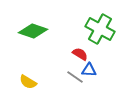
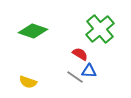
green cross: rotated 20 degrees clockwise
blue triangle: moved 1 px down
yellow semicircle: rotated 12 degrees counterclockwise
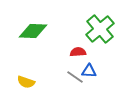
green diamond: rotated 16 degrees counterclockwise
red semicircle: moved 2 px left, 2 px up; rotated 35 degrees counterclockwise
yellow semicircle: moved 2 px left
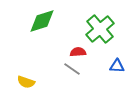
green diamond: moved 9 px right, 10 px up; rotated 20 degrees counterclockwise
blue triangle: moved 28 px right, 5 px up
gray line: moved 3 px left, 8 px up
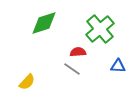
green diamond: moved 2 px right, 2 px down
blue triangle: moved 1 px right
yellow semicircle: moved 1 px right; rotated 66 degrees counterclockwise
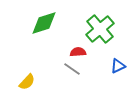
blue triangle: rotated 28 degrees counterclockwise
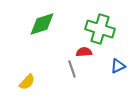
green diamond: moved 2 px left, 1 px down
green cross: rotated 32 degrees counterclockwise
red semicircle: moved 6 px right
gray line: rotated 36 degrees clockwise
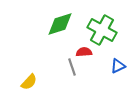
green diamond: moved 18 px right
green cross: moved 2 px right, 1 px down; rotated 12 degrees clockwise
gray line: moved 2 px up
yellow semicircle: moved 2 px right
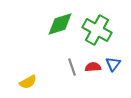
green cross: moved 5 px left
red semicircle: moved 9 px right, 15 px down
blue triangle: moved 5 px left, 2 px up; rotated 28 degrees counterclockwise
yellow semicircle: moved 1 px left; rotated 18 degrees clockwise
